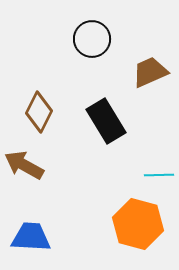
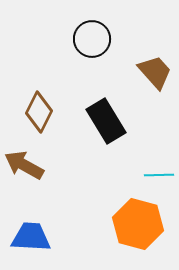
brown trapezoid: moved 5 px right; rotated 72 degrees clockwise
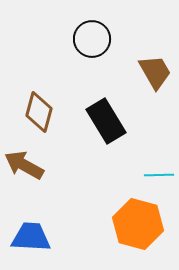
brown trapezoid: rotated 12 degrees clockwise
brown diamond: rotated 12 degrees counterclockwise
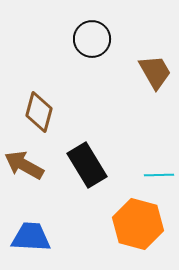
black rectangle: moved 19 px left, 44 px down
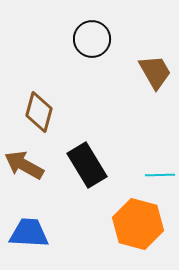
cyan line: moved 1 px right
blue trapezoid: moved 2 px left, 4 px up
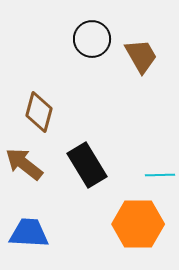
brown trapezoid: moved 14 px left, 16 px up
brown arrow: moved 1 px up; rotated 9 degrees clockwise
orange hexagon: rotated 15 degrees counterclockwise
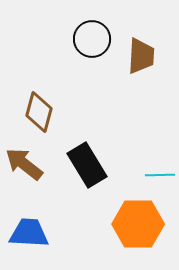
brown trapezoid: rotated 33 degrees clockwise
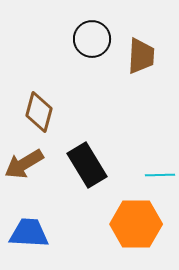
brown arrow: rotated 69 degrees counterclockwise
orange hexagon: moved 2 px left
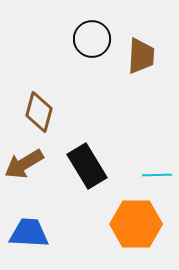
black rectangle: moved 1 px down
cyan line: moved 3 px left
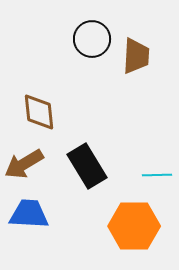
brown trapezoid: moved 5 px left
brown diamond: rotated 21 degrees counterclockwise
orange hexagon: moved 2 px left, 2 px down
blue trapezoid: moved 19 px up
